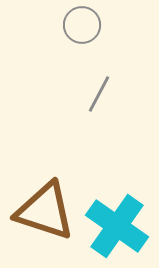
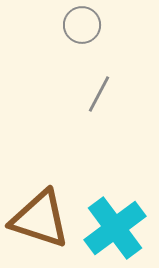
brown triangle: moved 5 px left, 8 px down
cyan cross: moved 2 px left, 2 px down; rotated 18 degrees clockwise
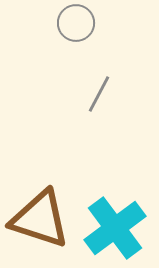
gray circle: moved 6 px left, 2 px up
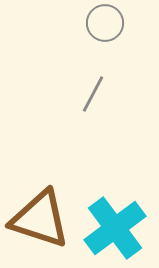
gray circle: moved 29 px right
gray line: moved 6 px left
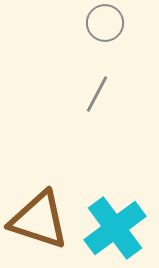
gray line: moved 4 px right
brown triangle: moved 1 px left, 1 px down
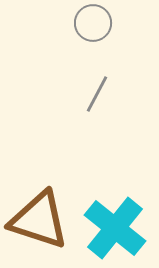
gray circle: moved 12 px left
cyan cross: rotated 14 degrees counterclockwise
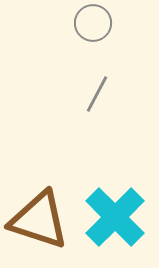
cyan cross: moved 11 px up; rotated 6 degrees clockwise
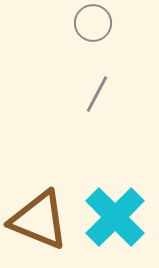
brown triangle: rotated 4 degrees clockwise
